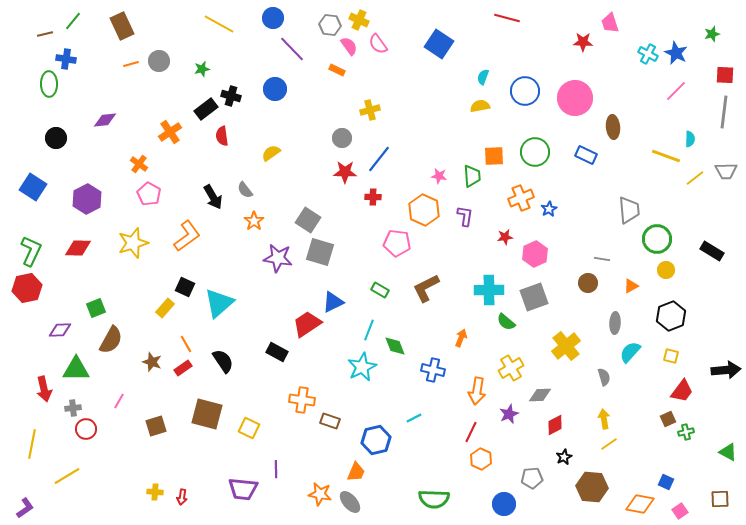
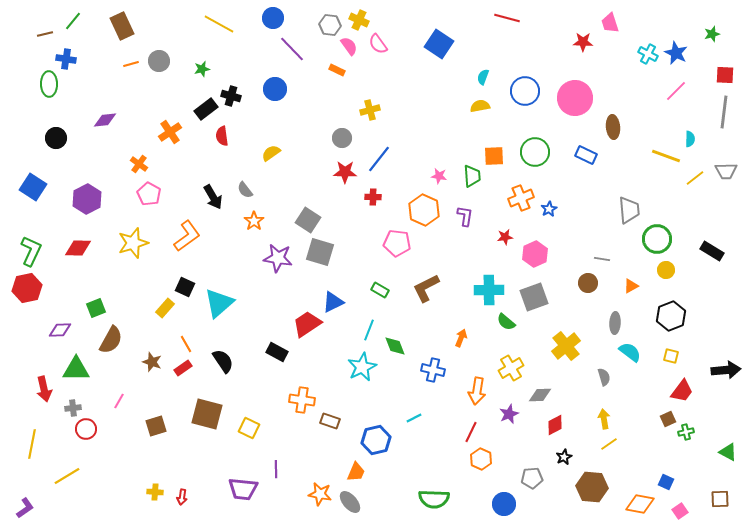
cyan semicircle at (630, 352): rotated 85 degrees clockwise
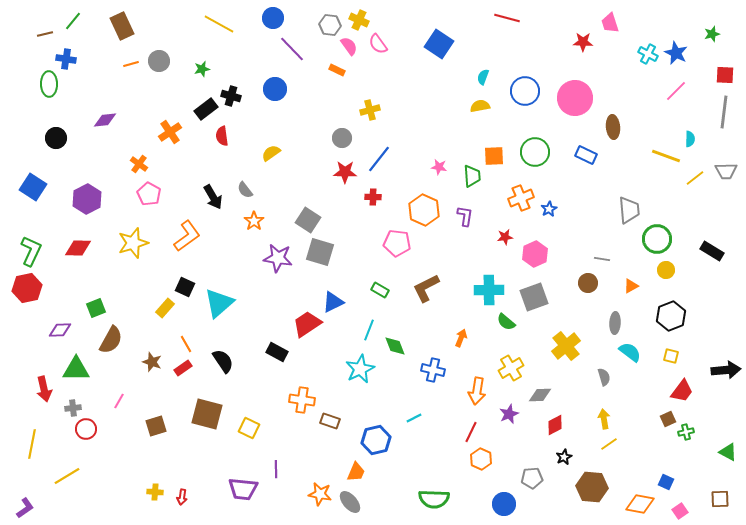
pink star at (439, 176): moved 9 px up
cyan star at (362, 367): moved 2 px left, 2 px down
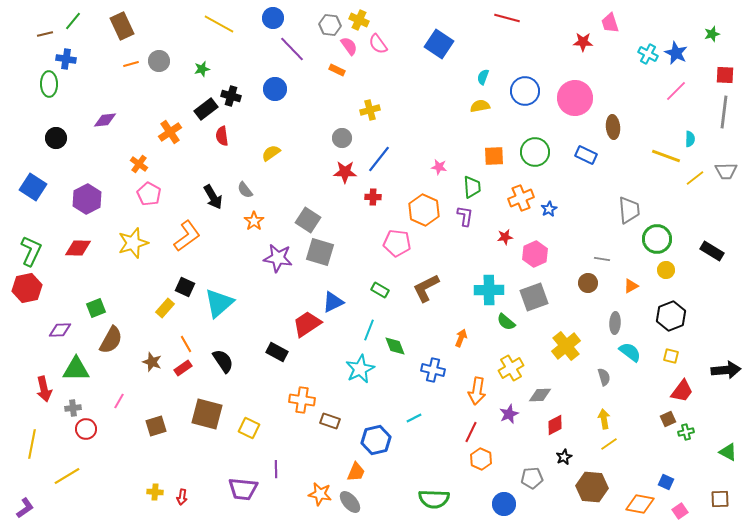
green trapezoid at (472, 176): moved 11 px down
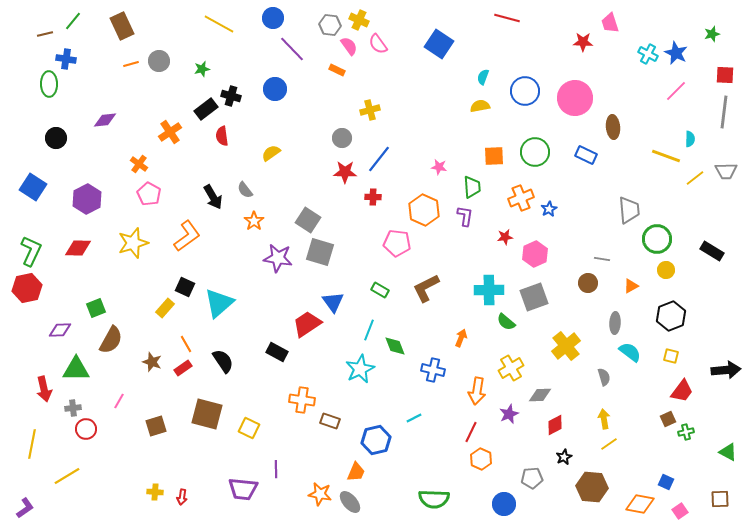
blue triangle at (333, 302): rotated 40 degrees counterclockwise
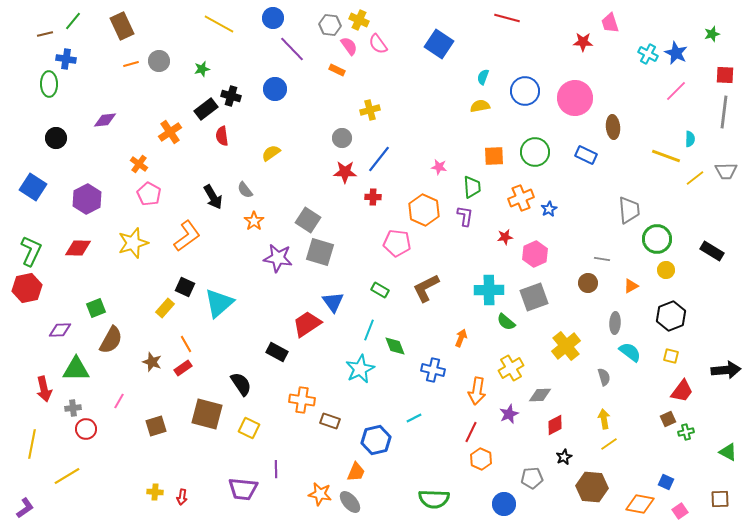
black semicircle at (223, 361): moved 18 px right, 23 px down
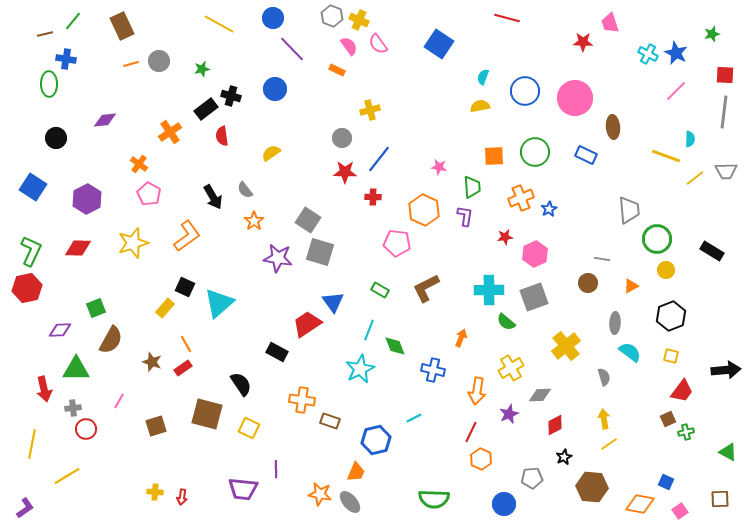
gray hexagon at (330, 25): moved 2 px right, 9 px up; rotated 15 degrees clockwise
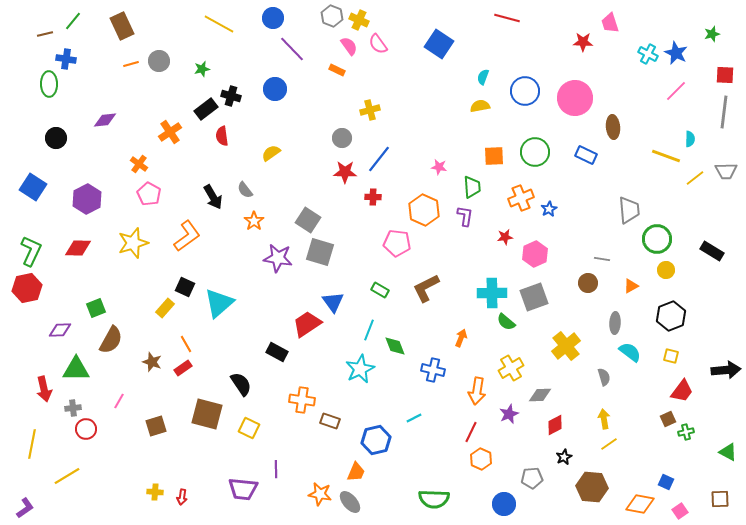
cyan cross at (489, 290): moved 3 px right, 3 px down
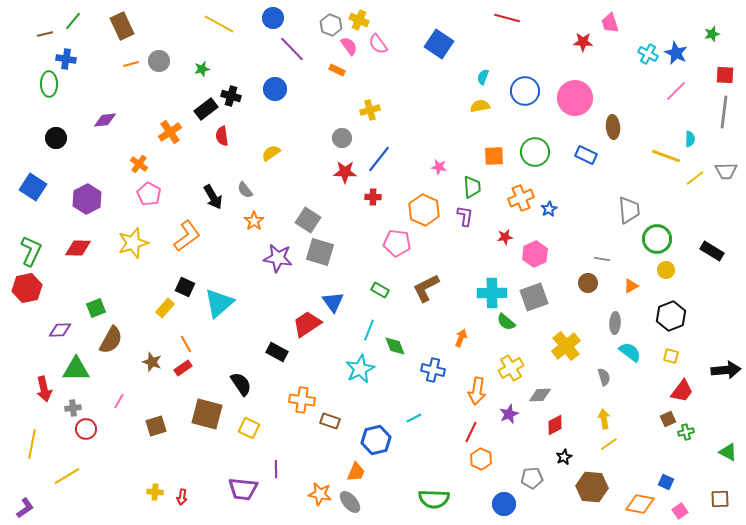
gray hexagon at (332, 16): moved 1 px left, 9 px down
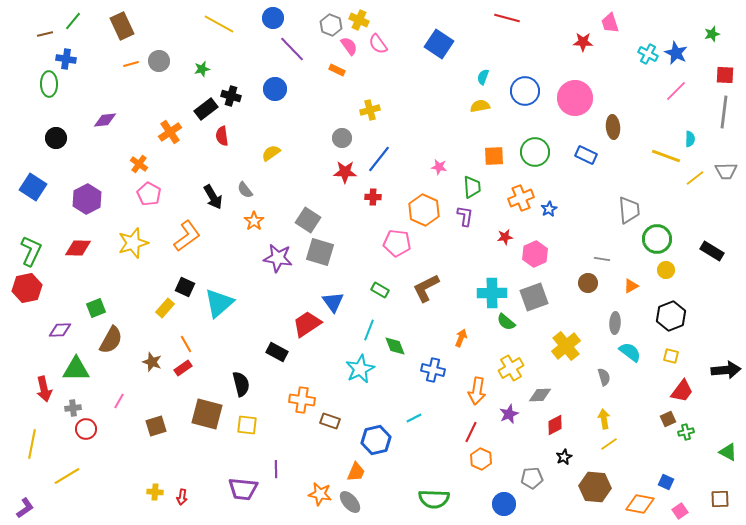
black semicircle at (241, 384): rotated 20 degrees clockwise
yellow square at (249, 428): moved 2 px left, 3 px up; rotated 20 degrees counterclockwise
brown hexagon at (592, 487): moved 3 px right
